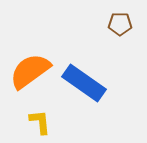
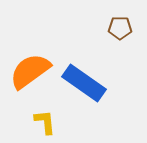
brown pentagon: moved 4 px down
yellow L-shape: moved 5 px right
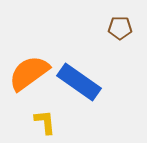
orange semicircle: moved 1 px left, 2 px down
blue rectangle: moved 5 px left, 1 px up
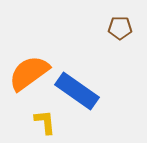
blue rectangle: moved 2 px left, 9 px down
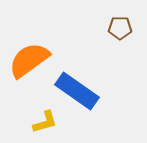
orange semicircle: moved 13 px up
yellow L-shape: rotated 80 degrees clockwise
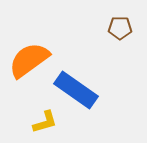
blue rectangle: moved 1 px left, 1 px up
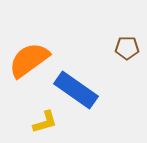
brown pentagon: moved 7 px right, 20 px down
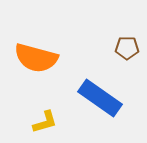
orange semicircle: moved 7 px right, 2 px up; rotated 129 degrees counterclockwise
blue rectangle: moved 24 px right, 8 px down
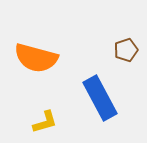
brown pentagon: moved 1 px left, 2 px down; rotated 20 degrees counterclockwise
blue rectangle: rotated 27 degrees clockwise
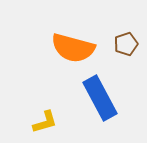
brown pentagon: moved 6 px up
orange semicircle: moved 37 px right, 10 px up
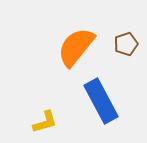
orange semicircle: moved 3 px right, 1 px up; rotated 114 degrees clockwise
blue rectangle: moved 1 px right, 3 px down
